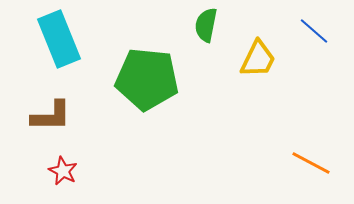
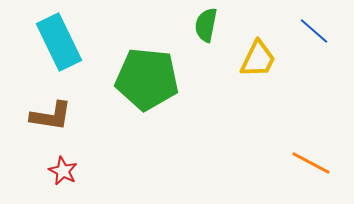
cyan rectangle: moved 3 px down; rotated 4 degrees counterclockwise
brown L-shape: rotated 9 degrees clockwise
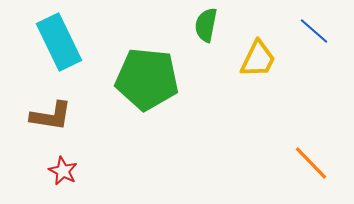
orange line: rotated 18 degrees clockwise
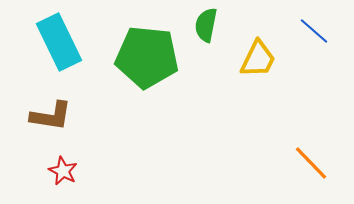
green pentagon: moved 22 px up
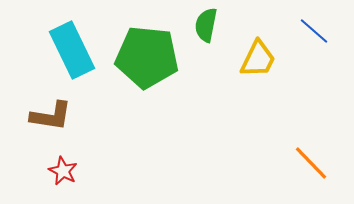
cyan rectangle: moved 13 px right, 8 px down
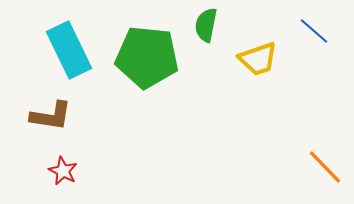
cyan rectangle: moved 3 px left
yellow trapezoid: rotated 45 degrees clockwise
orange line: moved 14 px right, 4 px down
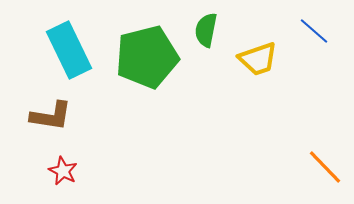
green semicircle: moved 5 px down
green pentagon: rotated 20 degrees counterclockwise
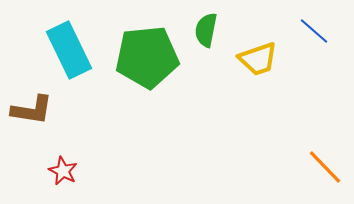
green pentagon: rotated 8 degrees clockwise
brown L-shape: moved 19 px left, 6 px up
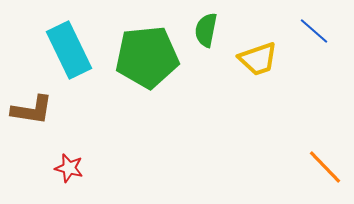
red star: moved 6 px right, 3 px up; rotated 12 degrees counterclockwise
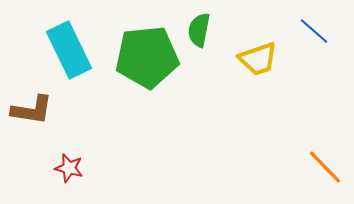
green semicircle: moved 7 px left
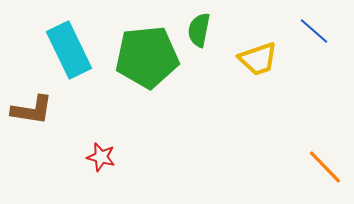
red star: moved 32 px right, 11 px up
